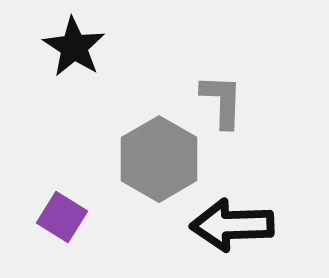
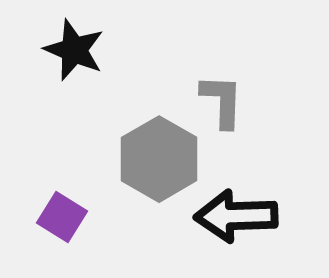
black star: moved 3 px down; rotated 10 degrees counterclockwise
black arrow: moved 4 px right, 9 px up
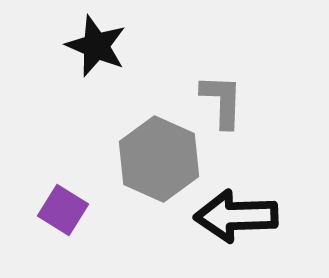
black star: moved 22 px right, 4 px up
gray hexagon: rotated 6 degrees counterclockwise
purple square: moved 1 px right, 7 px up
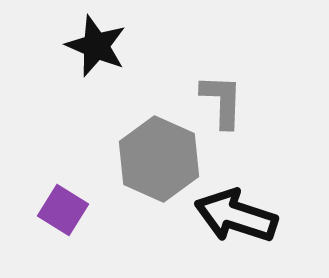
black arrow: rotated 20 degrees clockwise
